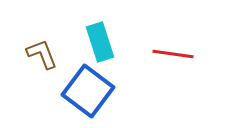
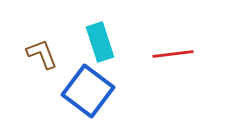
red line: rotated 15 degrees counterclockwise
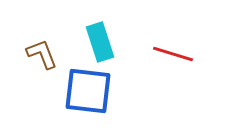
red line: rotated 24 degrees clockwise
blue square: rotated 30 degrees counterclockwise
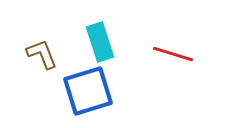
blue square: rotated 24 degrees counterclockwise
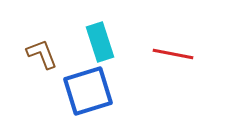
red line: rotated 6 degrees counterclockwise
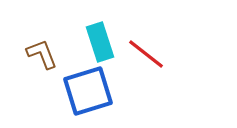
red line: moved 27 px left; rotated 27 degrees clockwise
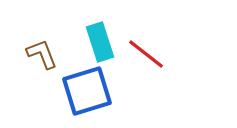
blue square: moved 1 px left
